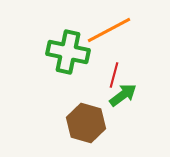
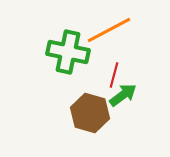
brown hexagon: moved 4 px right, 10 px up
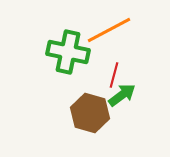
green arrow: moved 1 px left
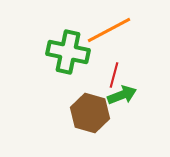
green arrow: rotated 16 degrees clockwise
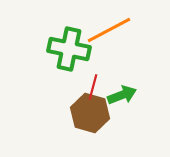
green cross: moved 1 px right, 3 px up
red line: moved 21 px left, 12 px down
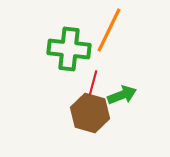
orange line: rotated 36 degrees counterclockwise
green cross: rotated 6 degrees counterclockwise
red line: moved 4 px up
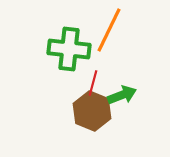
brown hexagon: moved 2 px right, 2 px up; rotated 6 degrees clockwise
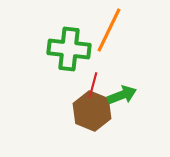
red line: moved 2 px down
